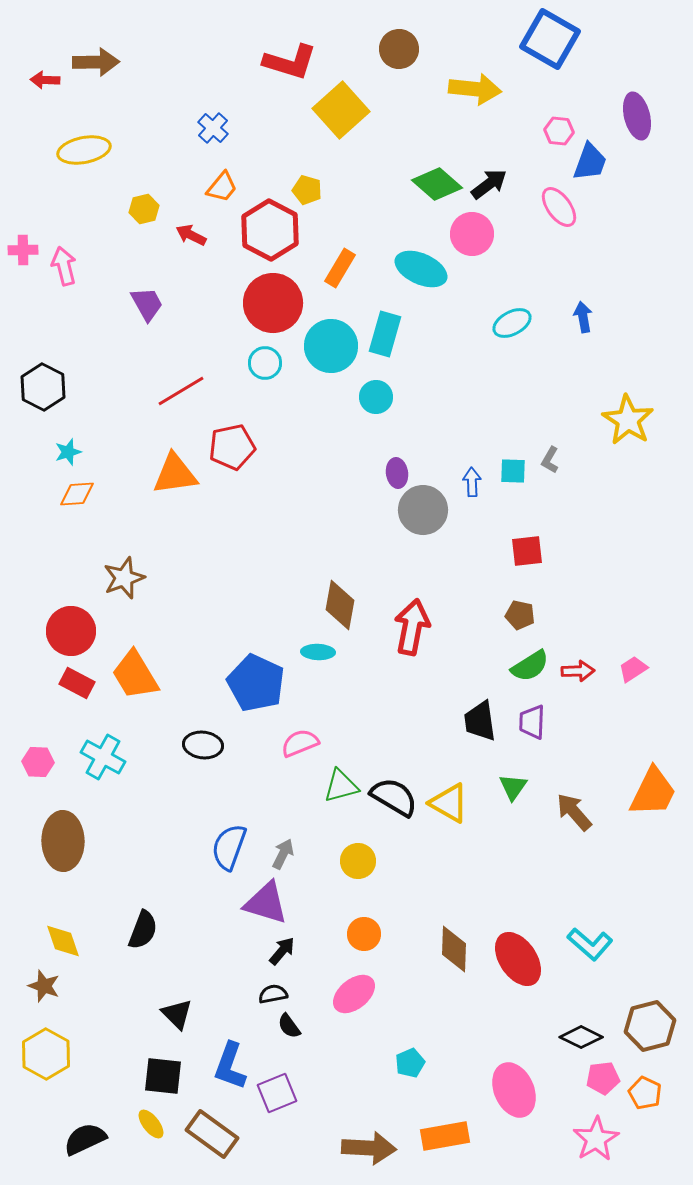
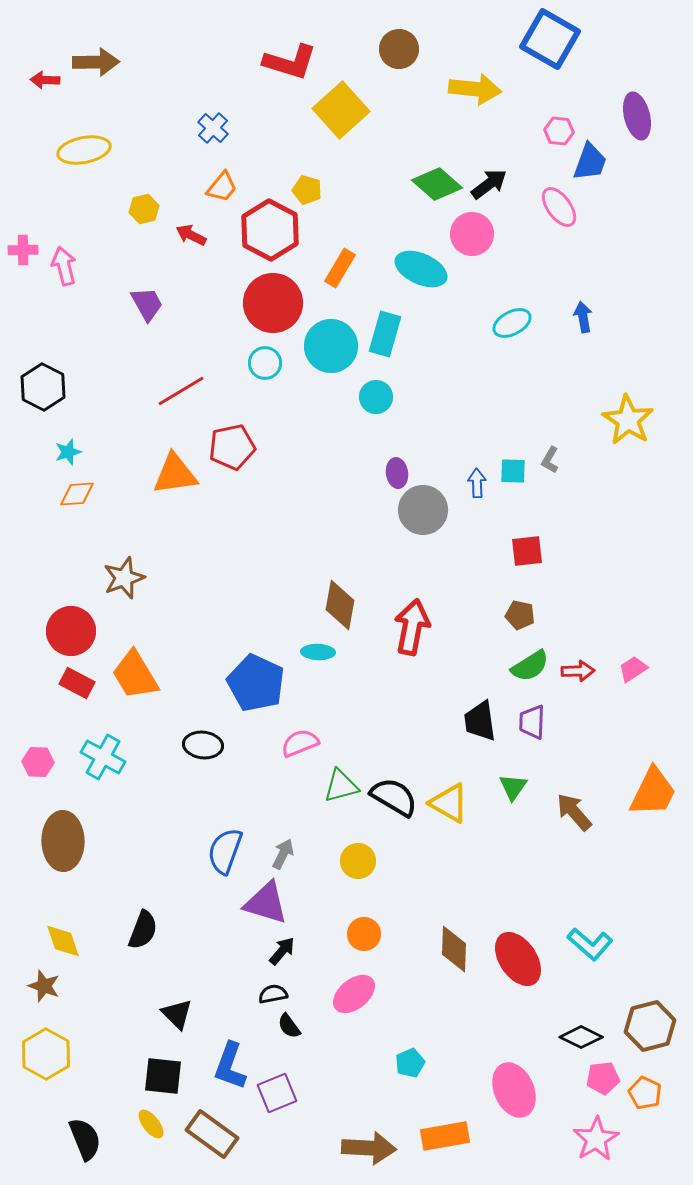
blue arrow at (472, 482): moved 5 px right, 1 px down
blue semicircle at (229, 847): moved 4 px left, 4 px down
black semicircle at (85, 1139): rotated 93 degrees clockwise
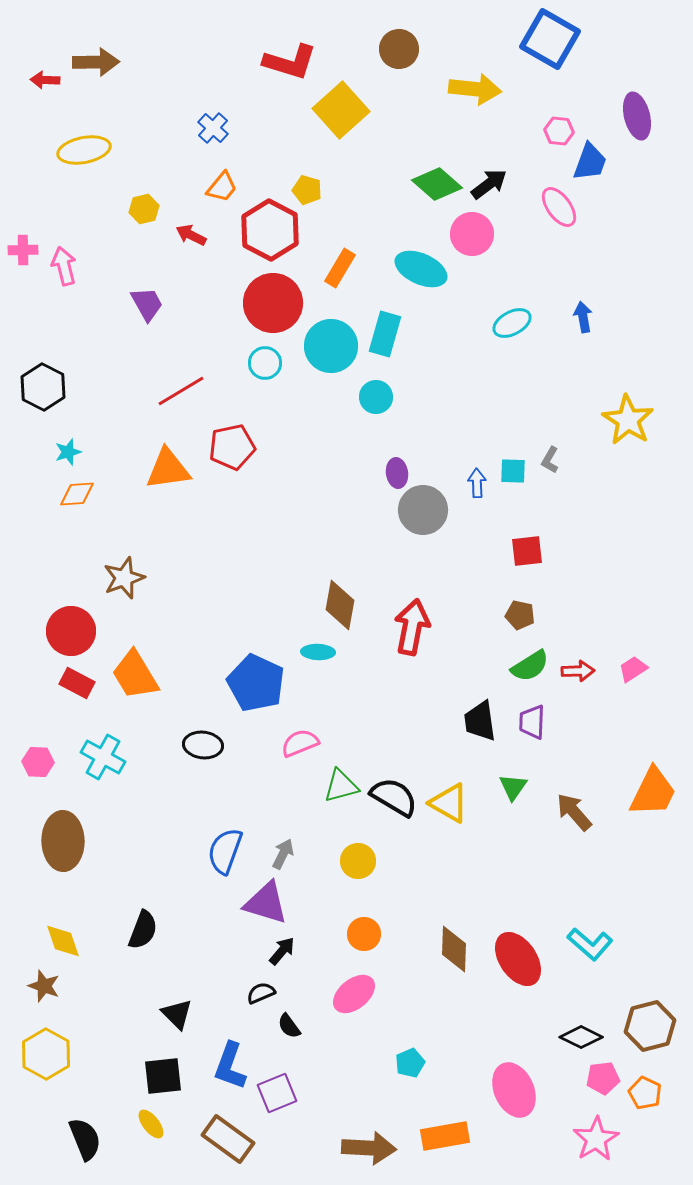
orange triangle at (175, 474): moved 7 px left, 5 px up
black semicircle at (273, 994): moved 12 px left, 1 px up; rotated 12 degrees counterclockwise
black square at (163, 1076): rotated 12 degrees counterclockwise
brown rectangle at (212, 1134): moved 16 px right, 5 px down
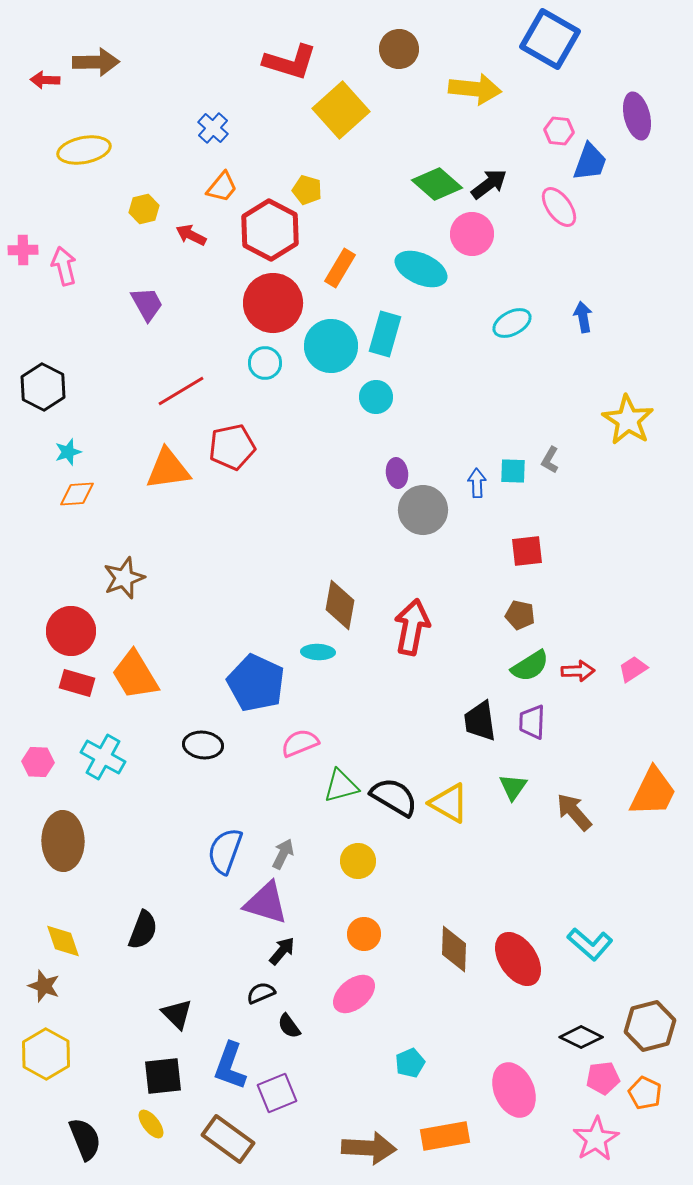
red rectangle at (77, 683): rotated 12 degrees counterclockwise
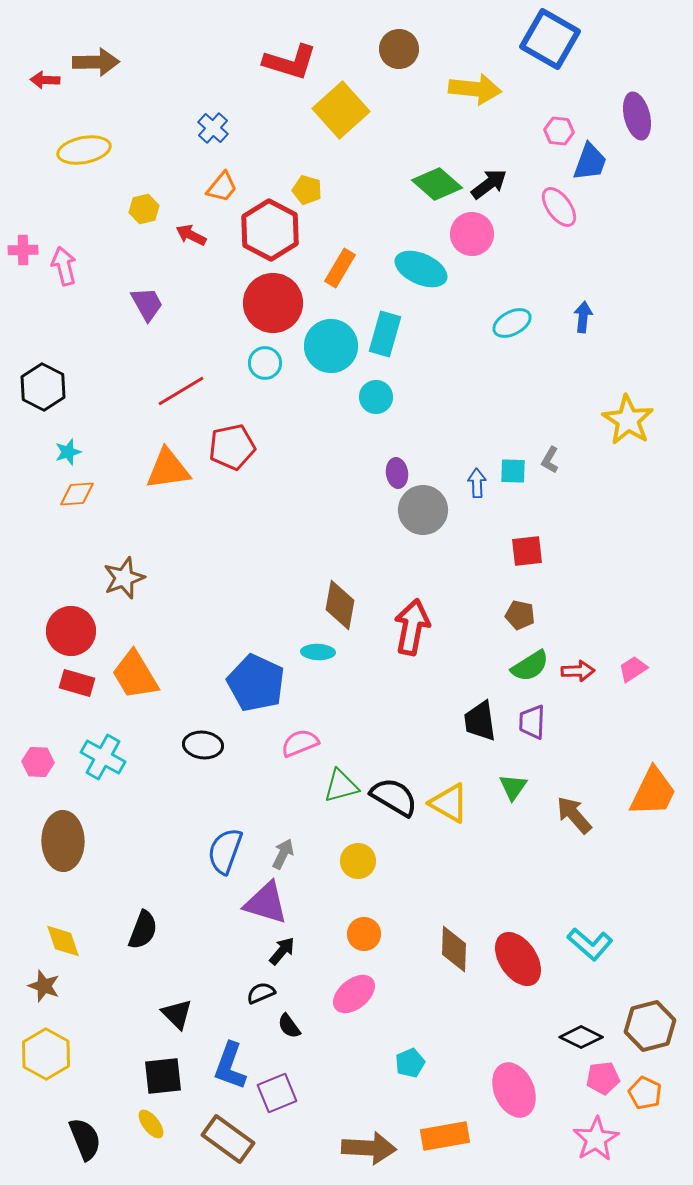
blue arrow at (583, 317): rotated 16 degrees clockwise
brown arrow at (574, 812): moved 3 px down
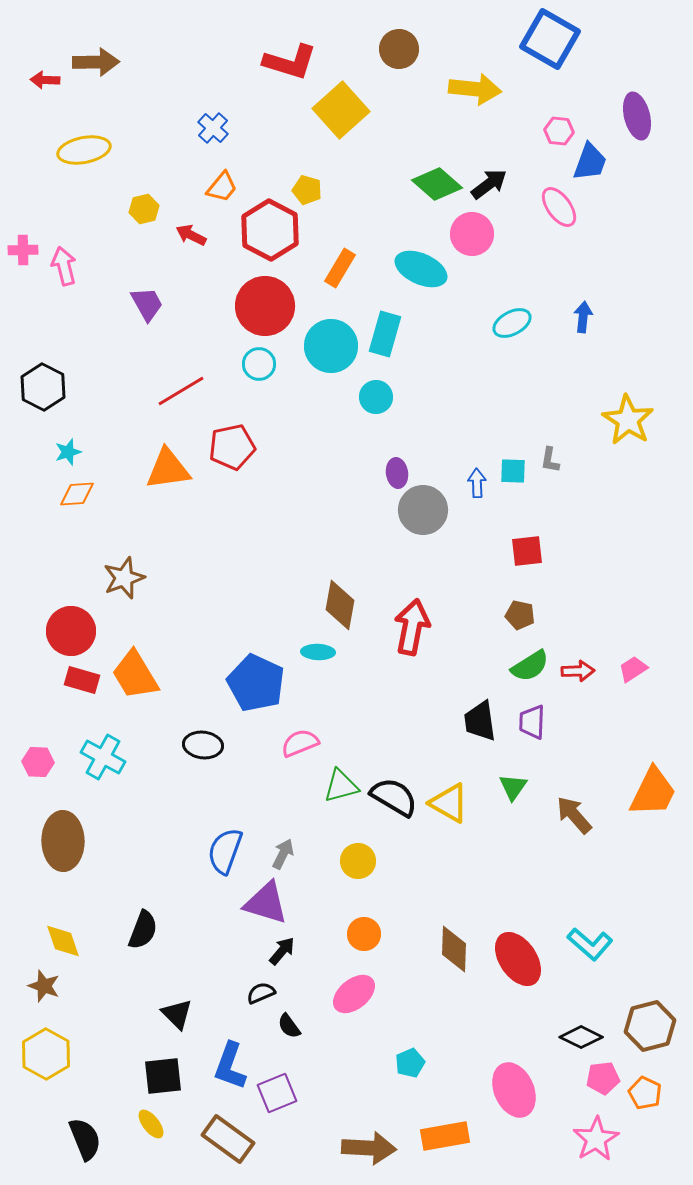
red circle at (273, 303): moved 8 px left, 3 px down
cyan circle at (265, 363): moved 6 px left, 1 px down
gray L-shape at (550, 460): rotated 20 degrees counterclockwise
red rectangle at (77, 683): moved 5 px right, 3 px up
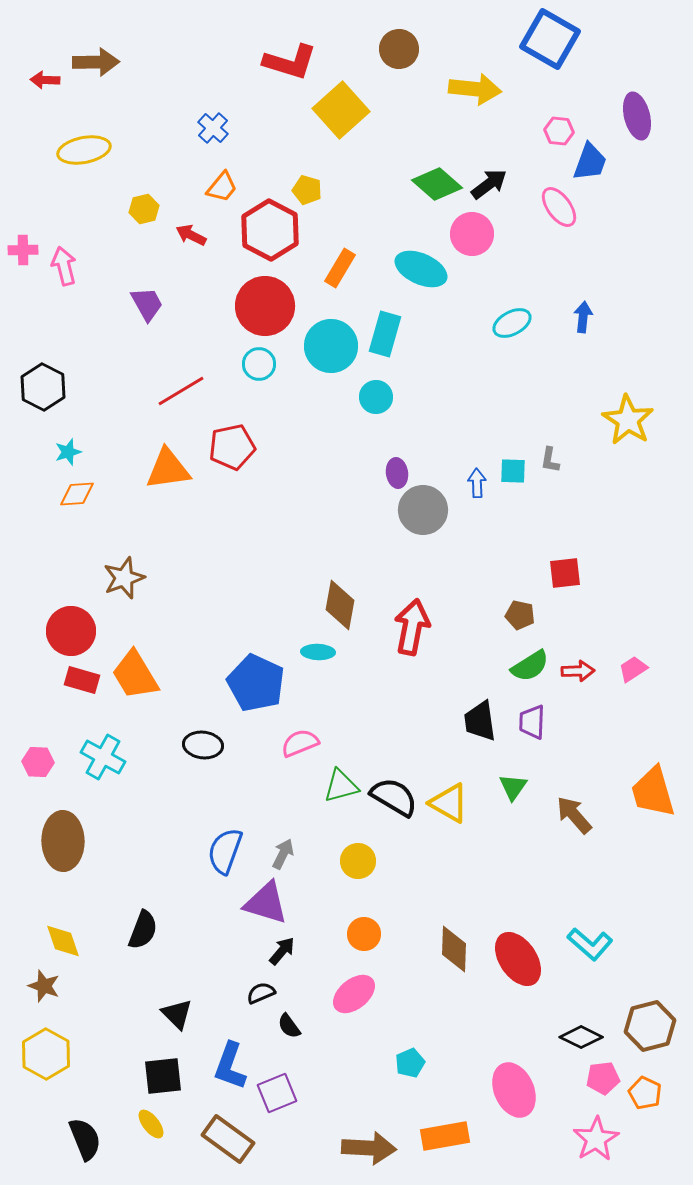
red square at (527, 551): moved 38 px right, 22 px down
orange trapezoid at (653, 792): rotated 138 degrees clockwise
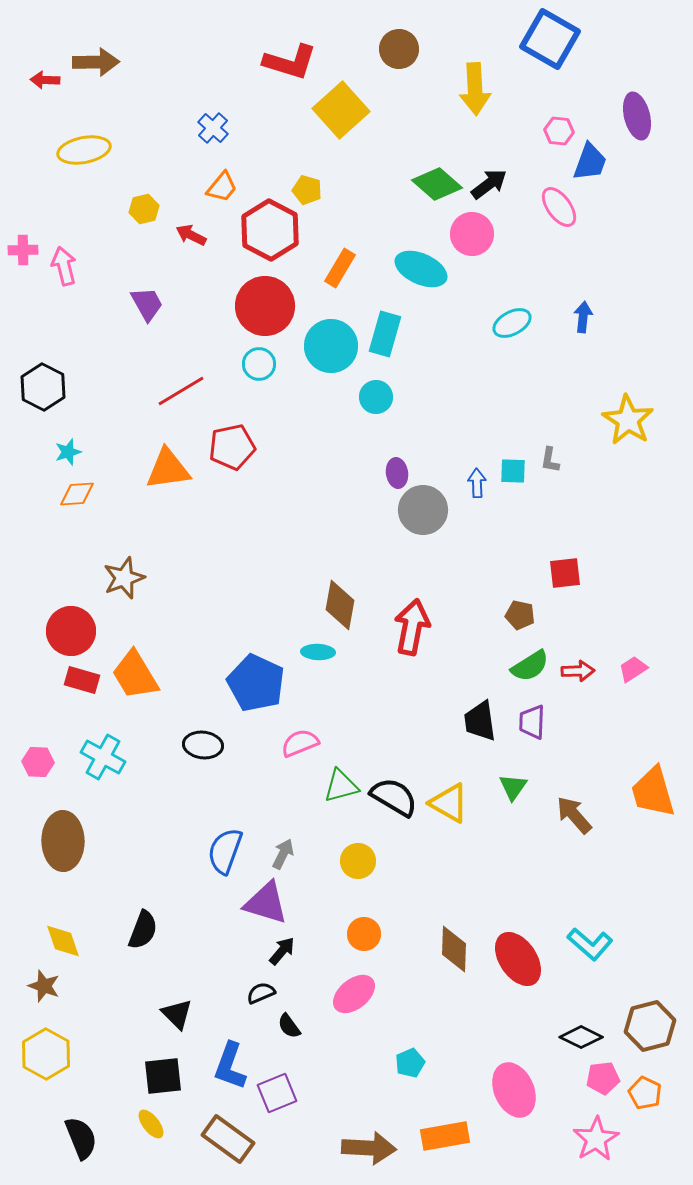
yellow arrow at (475, 89): rotated 81 degrees clockwise
black semicircle at (85, 1139): moved 4 px left, 1 px up
